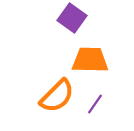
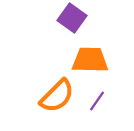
purple line: moved 2 px right, 3 px up
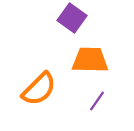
orange semicircle: moved 18 px left, 7 px up
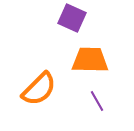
purple square: rotated 12 degrees counterclockwise
purple line: rotated 65 degrees counterclockwise
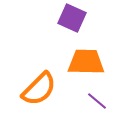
orange trapezoid: moved 4 px left, 2 px down
purple line: rotated 20 degrees counterclockwise
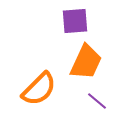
purple square: moved 3 px right, 3 px down; rotated 28 degrees counterclockwise
orange trapezoid: rotated 114 degrees clockwise
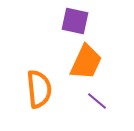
purple square: rotated 16 degrees clockwise
orange semicircle: rotated 51 degrees counterclockwise
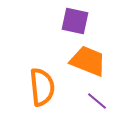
orange trapezoid: moved 2 px right, 1 px up; rotated 93 degrees counterclockwise
orange semicircle: moved 3 px right, 2 px up
